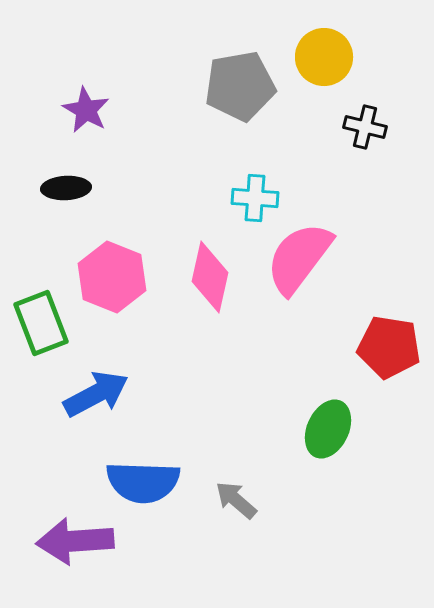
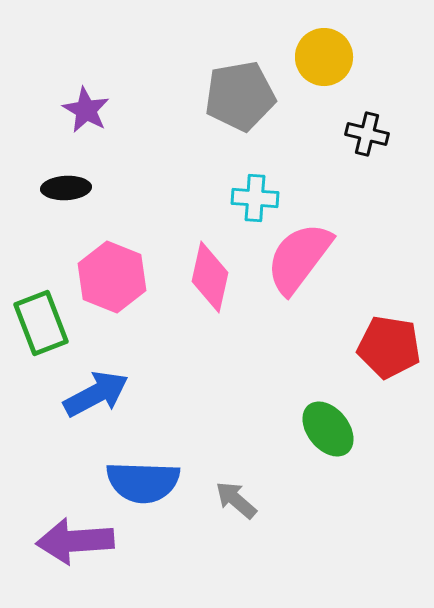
gray pentagon: moved 10 px down
black cross: moved 2 px right, 7 px down
green ellipse: rotated 64 degrees counterclockwise
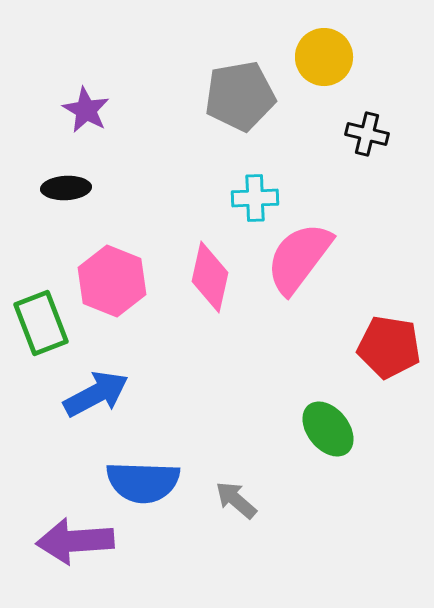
cyan cross: rotated 6 degrees counterclockwise
pink hexagon: moved 4 px down
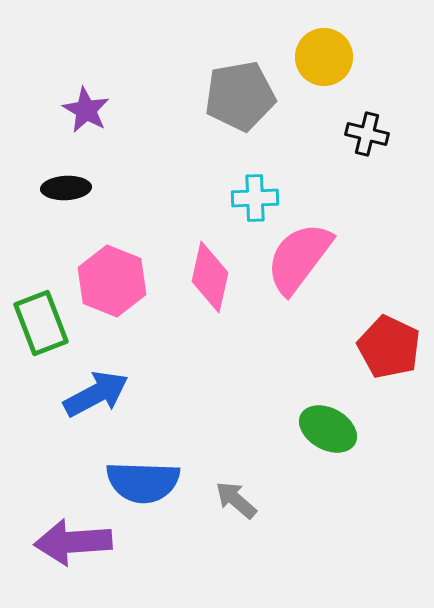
red pentagon: rotated 16 degrees clockwise
green ellipse: rotated 22 degrees counterclockwise
purple arrow: moved 2 px left, 1 px down
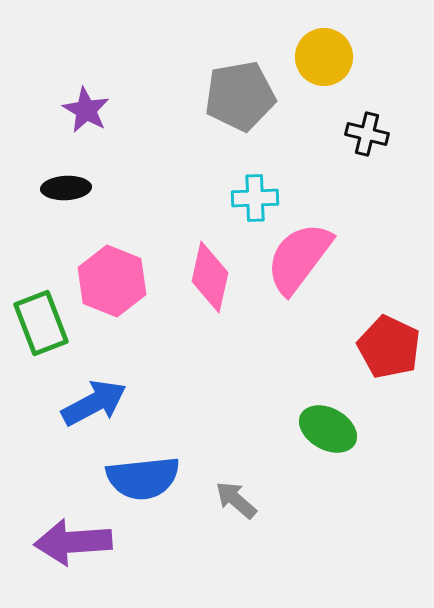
blue arrow: moved 2 px left, 9 px down
blue semicircle: moved 4 px up; rotated 8 degrees counterclockwise
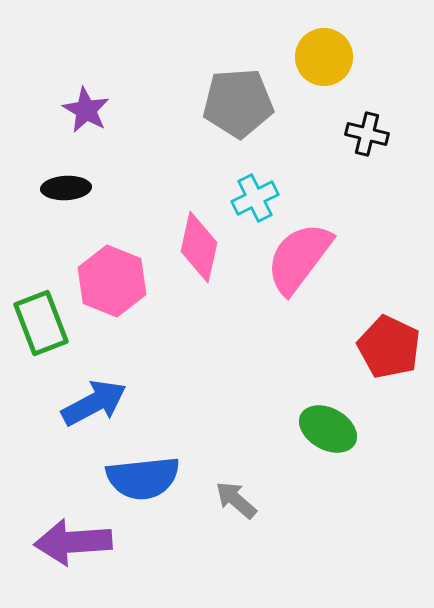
gray pentagon: moved 2 px left, 7 px down; rotated 6 degrees clockwise
cyan cross: rotated 24 degrees counterclockwise
pink diamond: moved 11 px left, 30 px up
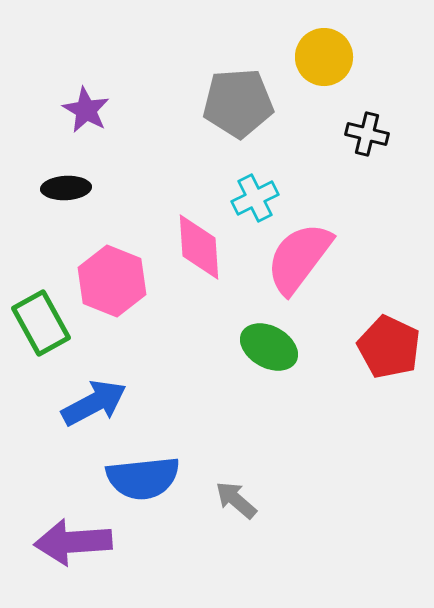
pink diamond: rotated 16 degrees counterclockwise
green rectangle: rotated 8 degrees counterclockwise
green ellipse: moved 59 px left, 82 px up
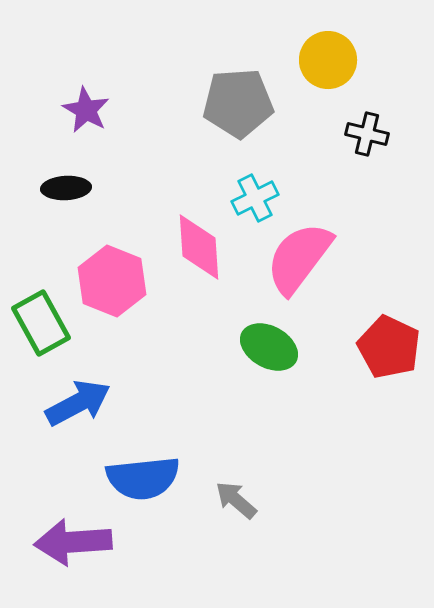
yellow circle: moved 4 px right, 3 px down
blue arrow: moved 16 px left
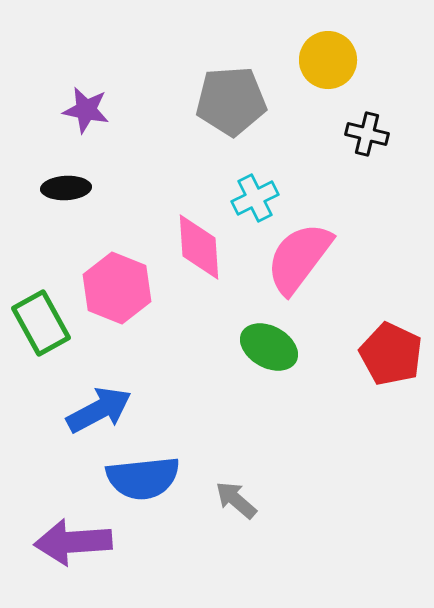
gray pentagon: moved 7 px left, 2 px up
purple star: rotated 18 degrees counterclockwise
pink hexagon: moved 5 px right, 7 px down
red pentagon: moved 2 px right, 7 px down
blue arrow: moved 21 px right, 7 px down
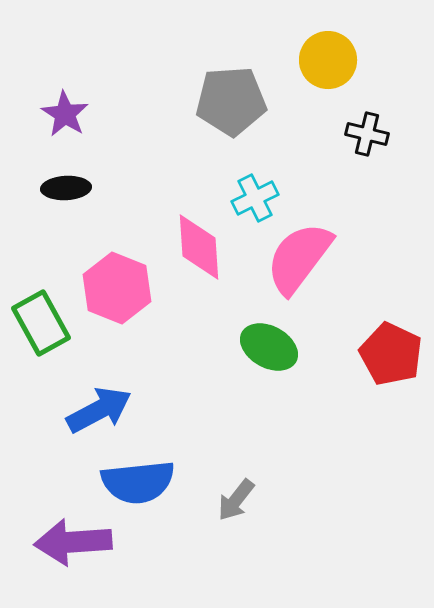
purple star: moved 21 px left, 4 px down; rotated 21 degrees clockwise
blue semicircle: moved 5 px left, 4 px down
gray arrow: rotated 93 degrees counterclockwise
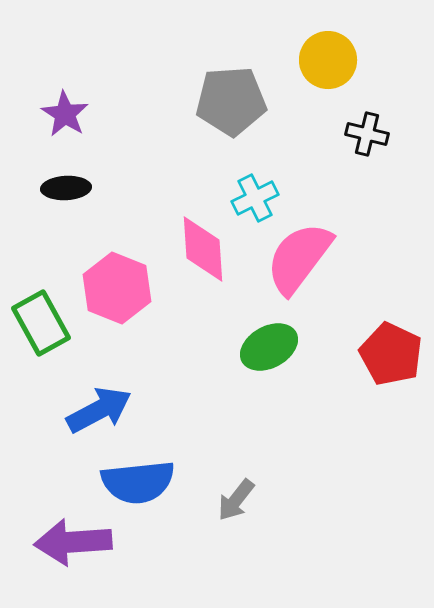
pink diamond: moved 4 px right, 2 px down
green ellipse: rotated 58 degrees counterclockwise
